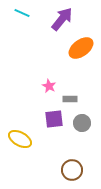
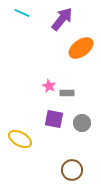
gray rectangle: moved 3 px left, 6 px up
purple square: rotated 18 degrees clockwise
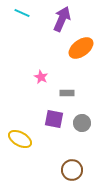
purple arrow: rotated 15 degrees counterclockwise
pink star: moved 8 px left, 9 px up
